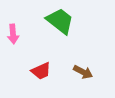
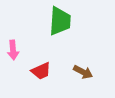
green trapezoid: rotated 56 degrees clockwise
pink arrow: moved 16 px down
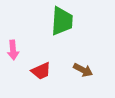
green trapezoid: moved 2 px right
brown arrow: moved 2 px up
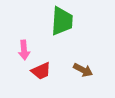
pink arrow: moved 11 px right
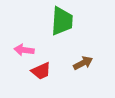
pink arrow: rotated 102 degrees clockwise
brown arrow: moved 7 px up; rotated 54 degrees counterclockwise
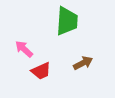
green trapezoid: moved 5 px right
pink arrow: moved 1 px up; rotated 36 degrees clockwise
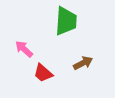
green trapezoid: moved 1 px left
red trapezoid: moved 2 px right, 2 px down; rotated 65 degrees clockwise
